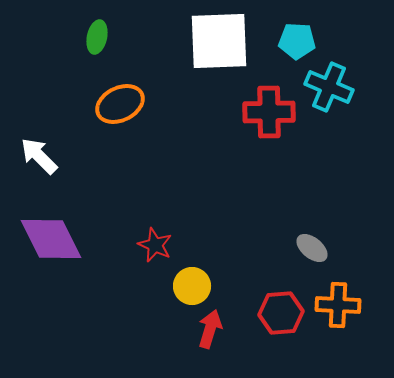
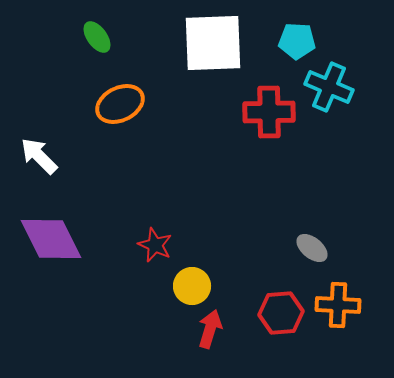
green ellipse: rotated 48 degrees counterclockwise
white square: moved 6 px left, 2 px down
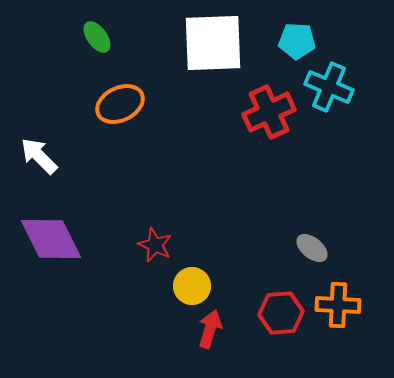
red cross: rotated 24 degrees counterclockwise
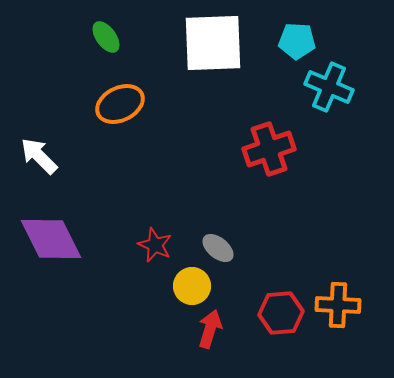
green ellipse: moved 9 px right
red cross: moved 37 px down; rotated 6 degrees clockwise
gray ellipse: moved 94 px left
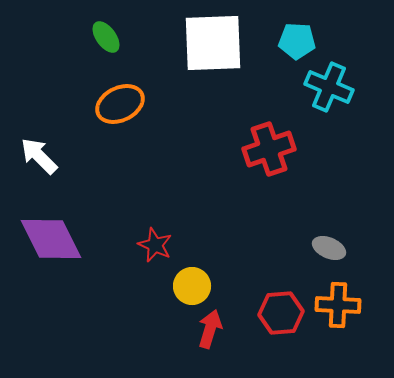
gray ellipse: moved 111 px right; rotated 16 degrees counterclockwise
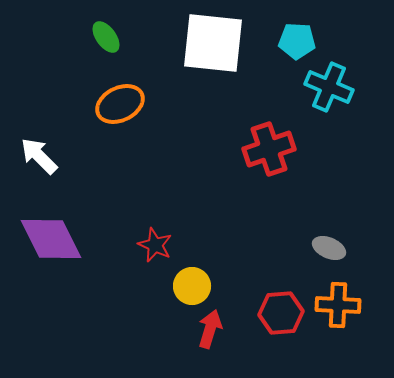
white square: rotated 8 degrees clockwise
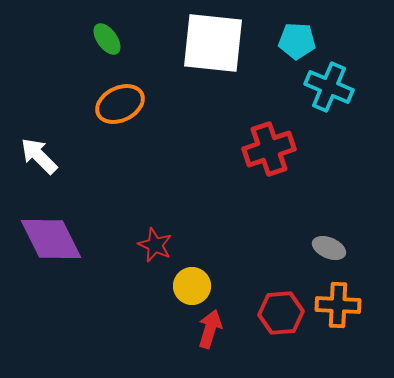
green ellipse: moved 1 px right, 2 px down
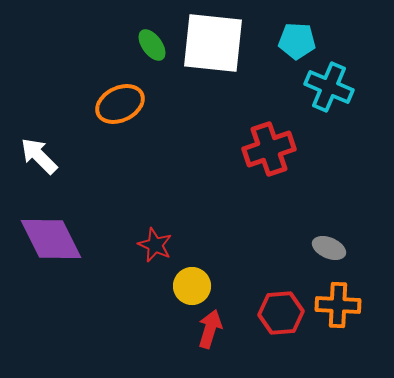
green ellipse: moved 45 px right, 6 px down
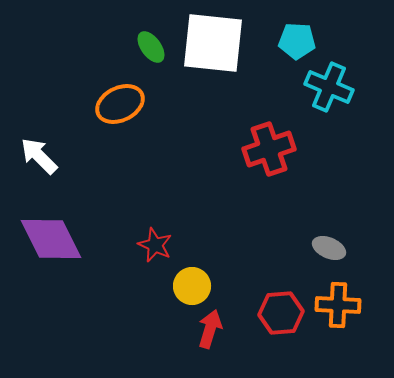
green ellipse: moved 1 px left, 2 px down
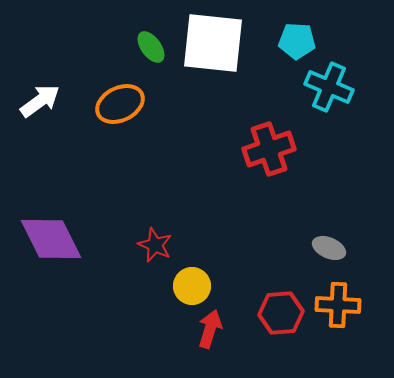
white arrow: moved 1 px right, 55 px up; rotated 99 degrees clockwise
